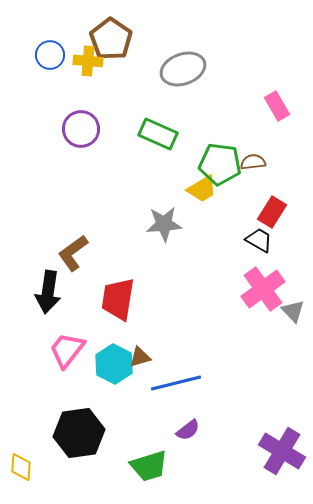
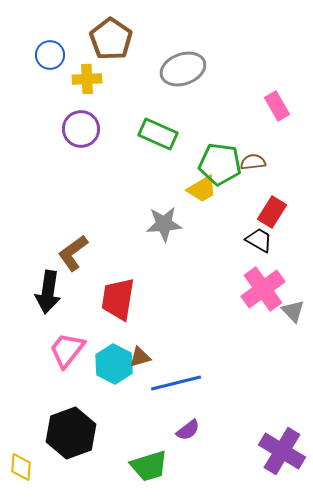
yellow cross: moved 1 px left, 18 px down; rotated 8 degrees counterclockwise
black hexagon: moved 8 px left; rotated 12 degrees counterclockwise
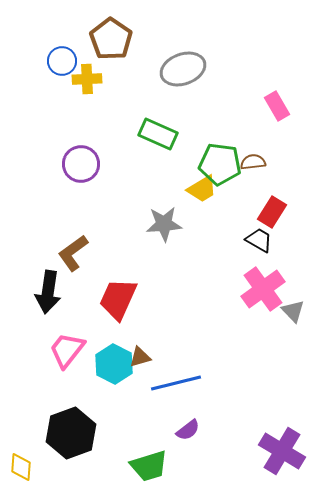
blue circle: moved 12 px right, 6 px down
purple circle: moved 35 px down
red trapezoid: rotated 15 degrees clockwise
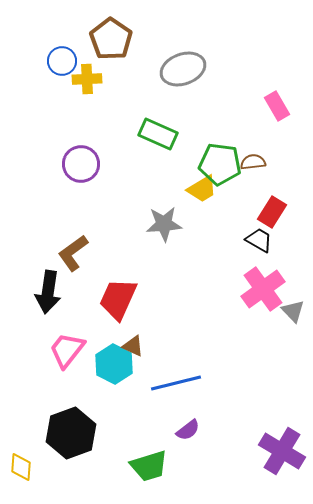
brown triangle: moved 7 px left, 11 px up; rotated 40 degrees clockwise
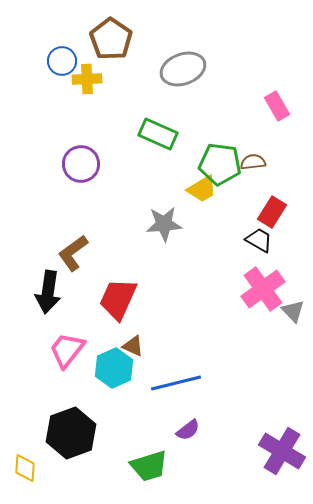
cyan hexagon: moved 4 px down; rotated 9 degrees clockwise
yellow diamond: moved 4 px right, 1 px down
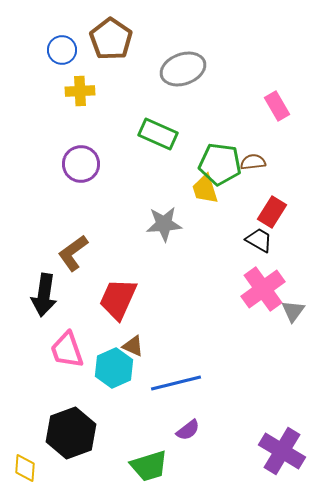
blue circle: moved 11 px up
yellow cross: moved 7 px left, 12 px down
yellow trapezoid: moved 3 px right; rotated 104 degrees clockwise
black arrow: moved 4 px left, 3 px down
gray triangle: rotated 20 degrees clockwise
pink trapezoid: rotated 57 degrees counterclockwise
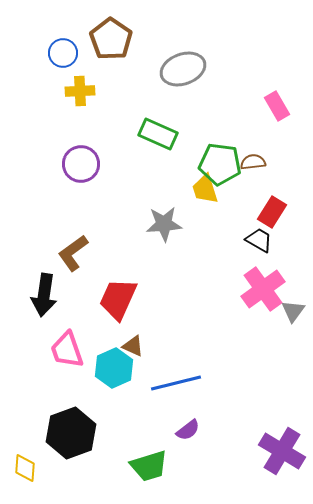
blue circle: moved 1 px right, 3 px down
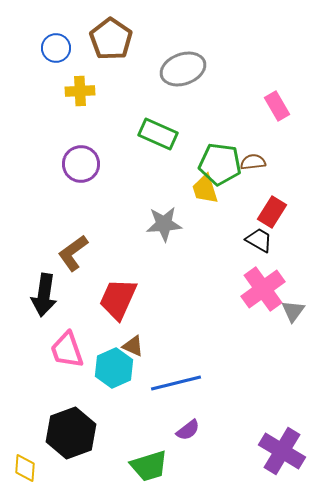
blue circle: moved 7 px left, 5 px up
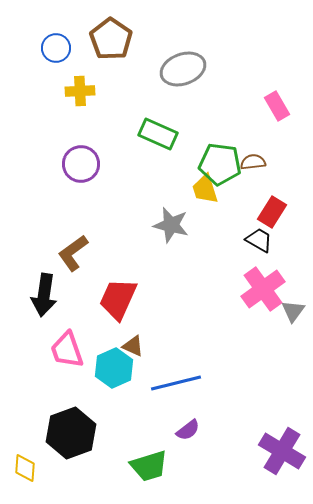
gray star: moved 7 px right, 1 px down; rotated 18 degrees clockwise
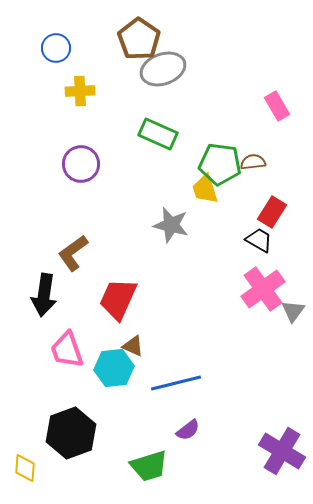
brown pentagon: moved 28 px right
gray ellipse: moved 20 px left
cyan hexagon: rotated 18 degrees clockwise
